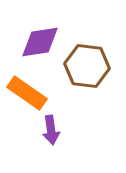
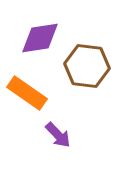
purple diamond: moved 4 px up
purple arrow: moved 7 px right, 5 px down; rotated 36 degrees counterclockwise
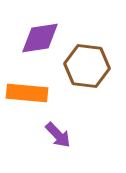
orange rectangle: rotated 30 degrees counterclockwise
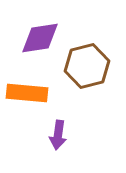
brown hexagon: rotated 21 degrees counterclockwise
purple arrow: rotated 52 degrees clockwise
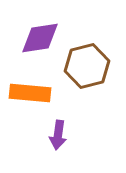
orange rectangle: moved 3 px right
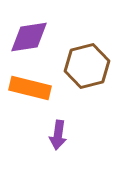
purple diamond: moved 11 px left, 1 px up
orange rectangle: moved 5 px up; rotated 9 degrees clockwise
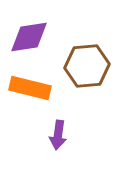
brown hexagon: rotated 9 degrees clockwise
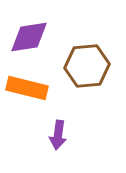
orange rectangle: moved 3 px left
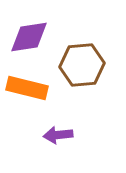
brown hexagon: moved 5 px left, 1 px up
purple arrow: rotated 76 degrees clockwise
